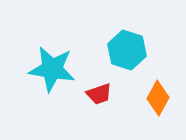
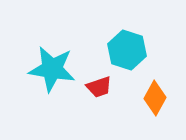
red trapezoid: moved 7 px up
orange diamond: moved 3 px left
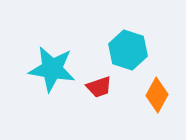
cyan hexagon: moved 1 px right
orange diamond: moved 2 px right, 3 px up
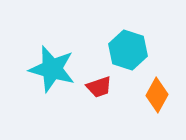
cyan star: rotated 6 degrees clockwise
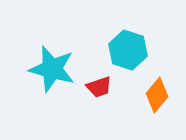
orange diamond: rotated 12 degrees clockwise
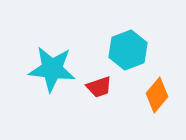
cyan hexagon: rotated 21 degrees clockwise
cyan star: rotated 9 degrees counterclockwise
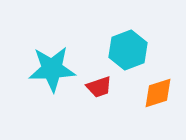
cyan star: rotated 9 degrees counterclockwise
orange diamond: moved 1 px right, 2 px up; rotated 32 degrees clockwise
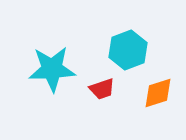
red trapezoid: moved 3 px right, 2 px down
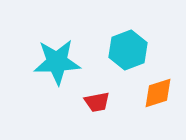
cyan star: moved 5 px right, 7 px up
red trapezoid: moved 5 px left, 13 px down; rotated 8 degrees clockwise
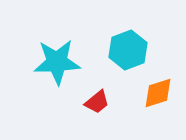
red trapezoid: rotated 28 degrees counterclockwise
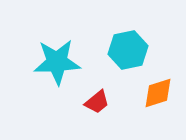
cyan hexagon: rotated 9 degrees clockwise
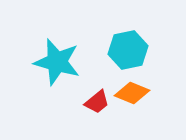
cyan star: rotated 18 degrees clockwise
orange diamond: moved 26 px left; rotated 40 degrees clockwise
